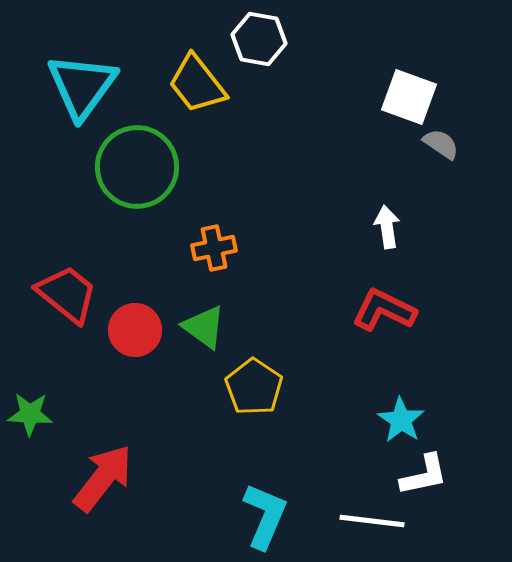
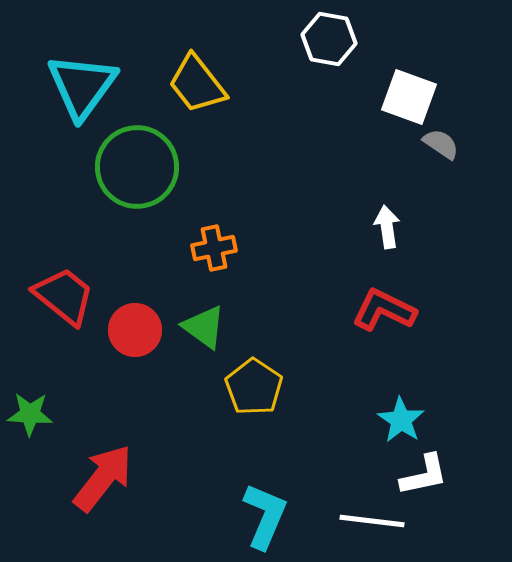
white hexagon: moved 70 px right
red trapezoid: moved 3 px left, 2 px down
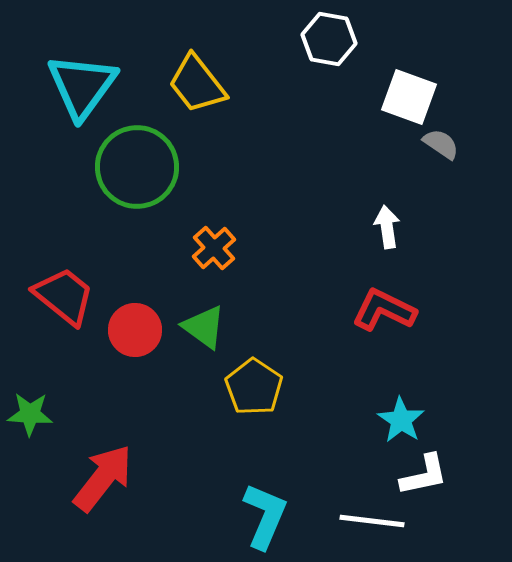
orange cross: rotated 30 degrees counterclockwise
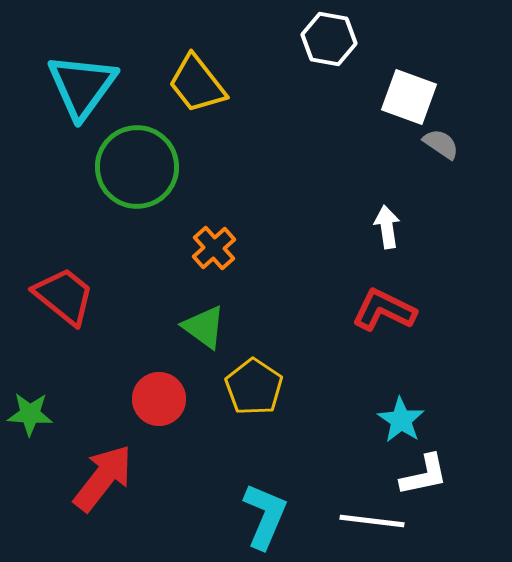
red circle: moved 24 px right, 69 px down
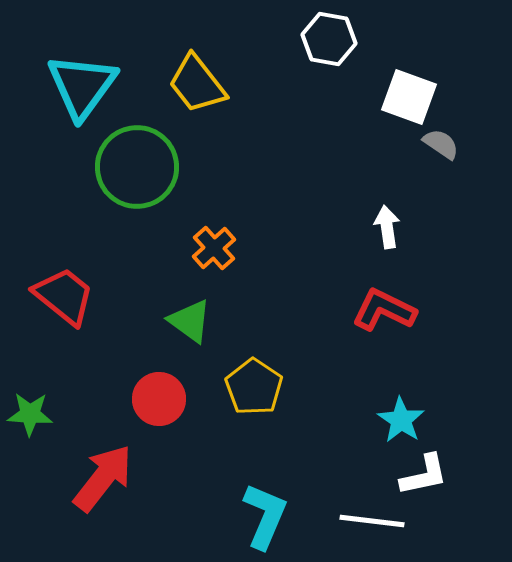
green triangle: moved 14 px left, 6 px up
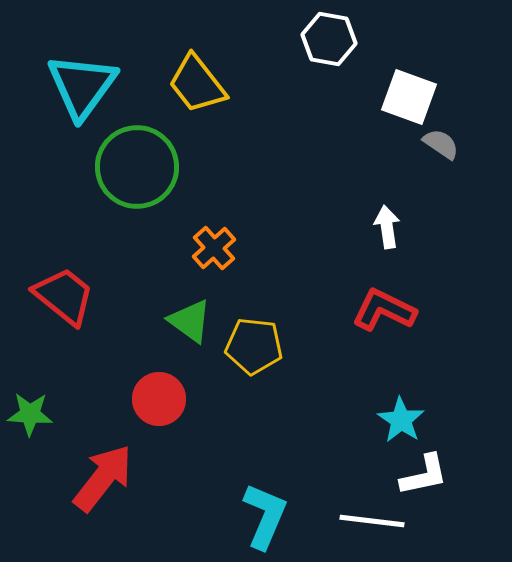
yellow pentagon: moved 41 px up; rotated 28 degrees counterclockwise
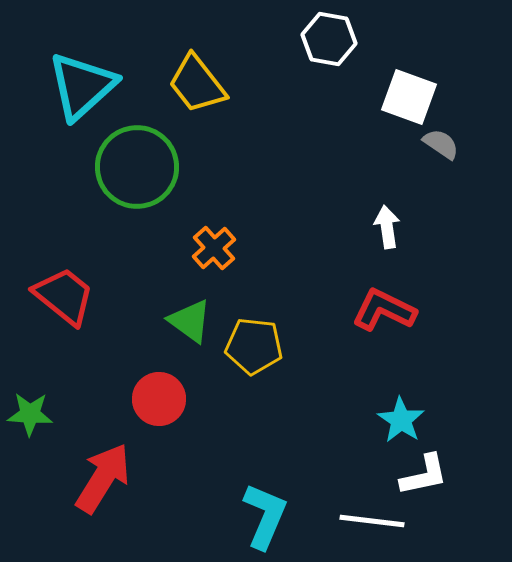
cyan triangle: rotated 12 degrees clockwise
red arrow: rotated 6 degrees counterclockwise
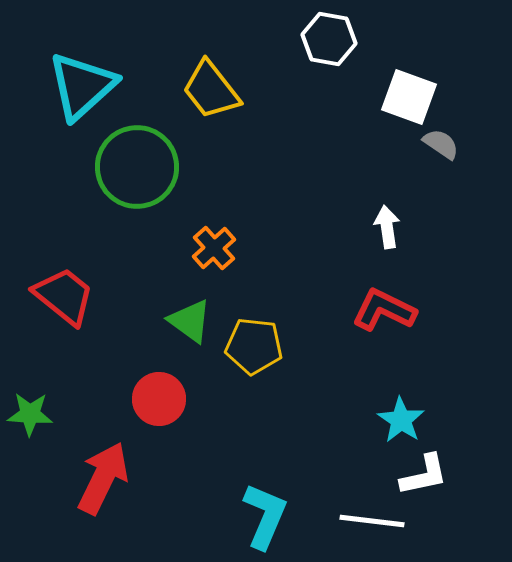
yellow trapezoid: moved 14 px right, 6 px down
red arrow: rotated 6 degrees counterclockwise
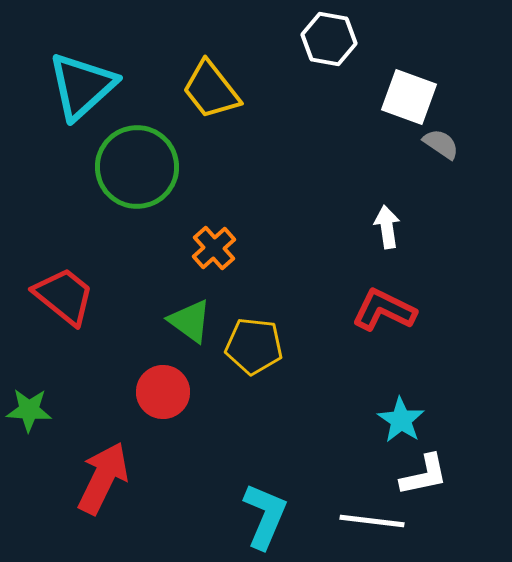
red circle: moved 4 px right, 7 px up
green star: moved 1 px left, 4 px up
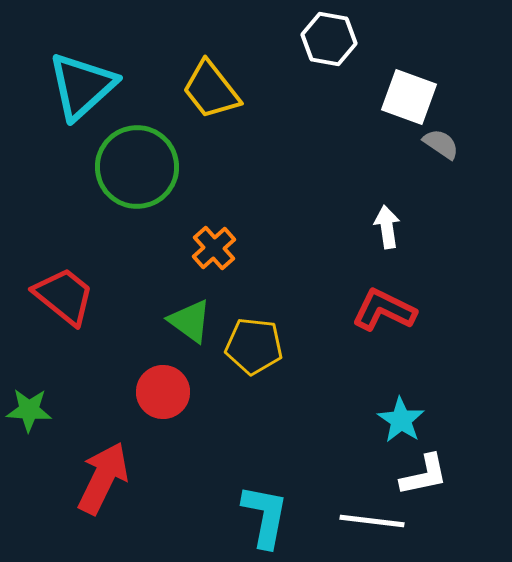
cyan L-shape: rotated 12 degrees counterclockwise
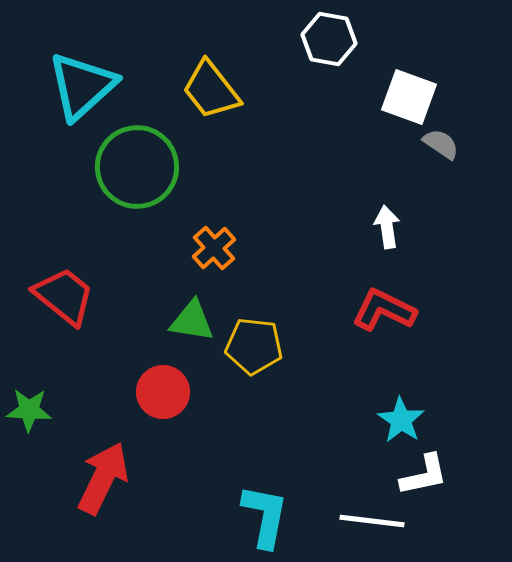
green triangle: moved 2 px right; rotated 27 degrees counterclockwise
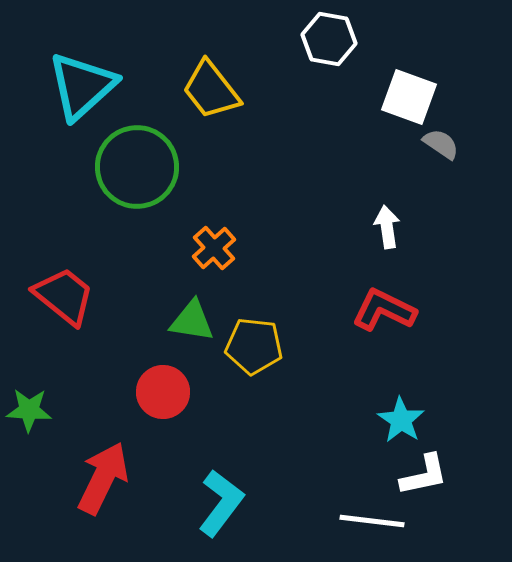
cyan L-shape: moved 44 px left, 13 px up; rotated 26 degrees clockwise
